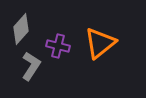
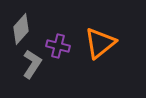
gray L-shape: moved 1 px right, 2 px up
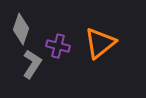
gray diamond: rotated 24 degrees counterclockwise
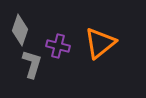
gray diamond: moved 1 px left, 1 px down
gray L-shape: rotated 16 degrees counterclockwise
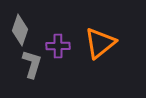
purple cross: rotated 15 degrees counterclockwise
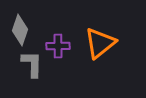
gray L-shape: rotated 16 degrees counterclockwise
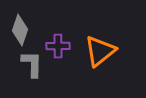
orange triangle: moved 8 px down
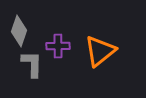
gray diamond: moved 1 px left, 1 px down
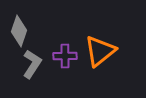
purple cross: moved 7 px right, 10 px down
gray L-shape: rotated 32 degrees clockwise
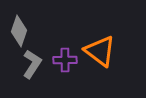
orange triangle: rotated 44 degrees counterclockwise
purple cross: moved 4 px down
